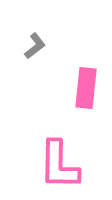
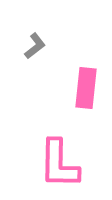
pink L-shape: moved 1 px up
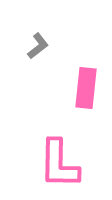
gray L-shape: moved 3 px right
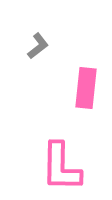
pink L-shape: moved 2 px right, 3 px down
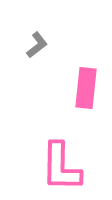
gray L-shape: moved 1 px left, 1 px up
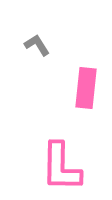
gray L-shape: rotated 84 degrees counterclockwise
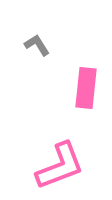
pink L-shape: moved 1 px left, 1 px up; rotated 112 degrees counterclockwise
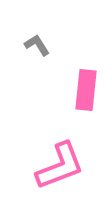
pink rectangle: moved 2 px down
